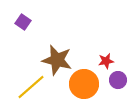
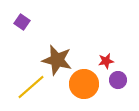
purple square: moved 1 px left
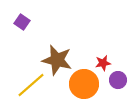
red star: moved 3 px left, 2 px down
yellow line: moved 2 px up
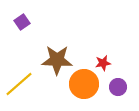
purple square: rotated 21 degrees clockwise
brown star: rotated 12 degrees counterclockwise
purple circle: moved 7 px down
yellow line: moved 12 px left, 1 px up
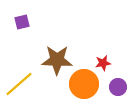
purple square: rotated 21 degrees clockwise
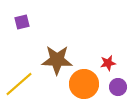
red star: moved 5 px right
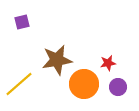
brown star: rotated 12 degrees counterclockwise
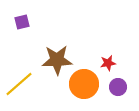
brown star: rotated 8 degrees clockwise
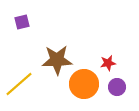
purple circle: moved 1 px left
